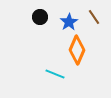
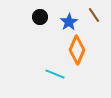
brown line: moved 2 px up
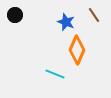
black circle: moved 25 px left, 2 px up
blue star: moved 3 px left; rotated 18 degrees counterclockwise
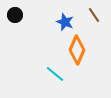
blue star: moved 1 px left
cyan line: rotated 18 degrees clockwise
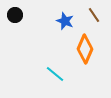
blue star: moved 1 px up
orange diamond: moved 8 px right, 1 px up
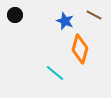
brown line: rotated 28 degrees counterclockwise
orange diamond: moved 5 px left; rotated 8 degrees counterclockwise
cyan line: moved 1 px up
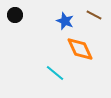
orange diamond: rotated 40 degrees counterclockwise
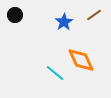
brown line: rotated 63 degrees counterclockwise
blue star: moved 1 px left, 1 px down; rotated 18 degrees clockwise
orange diamond: moved 1 px right, 11 px down
